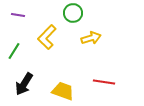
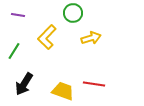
red line: moved 10 px left, 2 px down
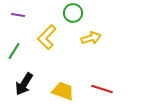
red line: moved 8 px right, 5 px down; rotated 10 degrees clockwise
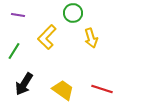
yellow arrow: rotated 90 degrees clockwise
yellow trapezoid: moved 1 px up; rotated 15 degrees clockwise
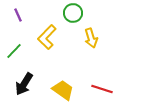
purple line: rotated 56 degrees clockwise
green line: rotated 12 degrees clockwise
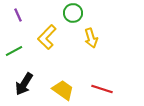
green line: rotated 18 degrees clockwise
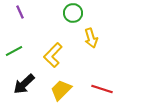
purple line: moved 2 px right, 3 px up
yellow L-shape: moved 6 px right, 18 px down
black arrow: rotated 15 degrees clockwise
yellow trapezoid: moved 2 px left; rotated 80 degrees counterclockwise
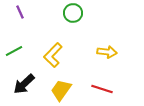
yellow arrow: moved 16 px right, 14 px down; rotated 66 degrees counterclockwise
yellow trapezoid: rotated 10 degrees counterclockwise
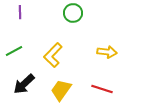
purple line: rotated 24 degrees clockwise
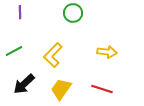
yellow trapezoid: moved 1 px up
